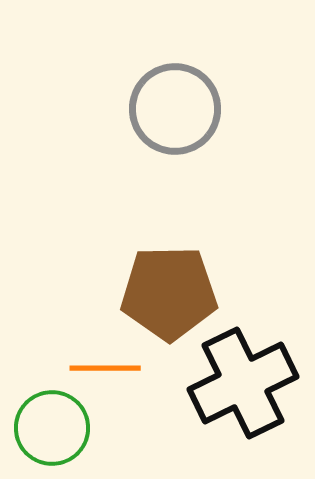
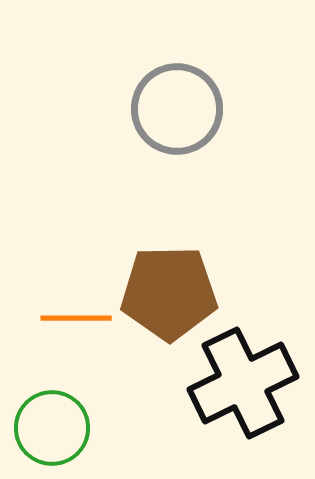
gray circle: moved 2 px right
orange line: moved 29 px left, 50 px up
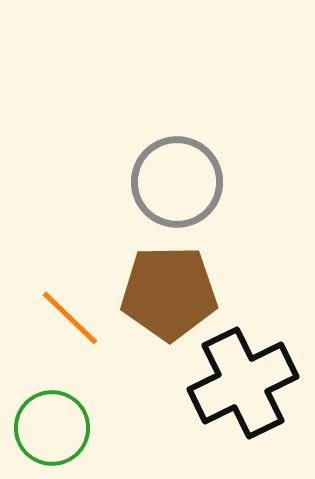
gray circle: moved 73 px down
orange line: moved 6 px left; rotated 44 degrees clockwise
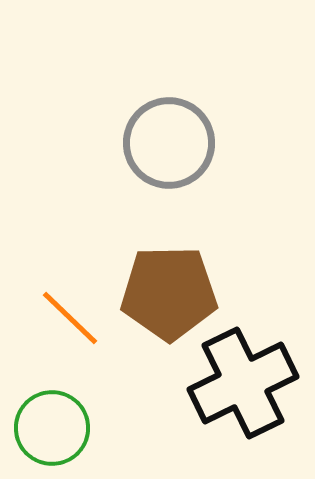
gray circle: moved 8 px left, 39 px up
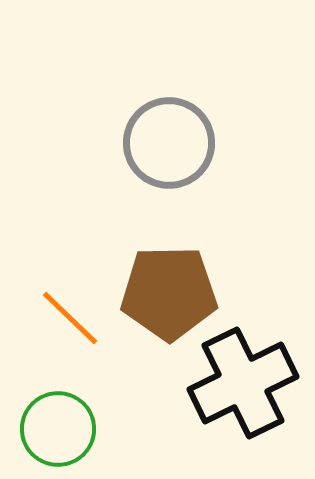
green circle: moved 6 px right, 1 px down
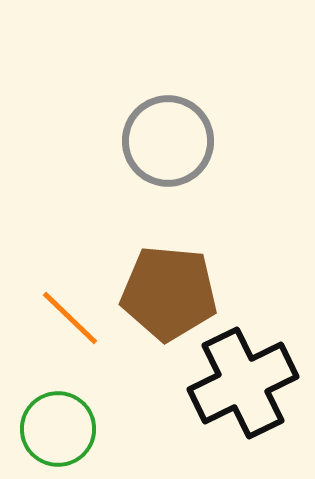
gray circle: moved 1 px left, 2 px up
brown pentagon: rotated 6 degrees clockwise
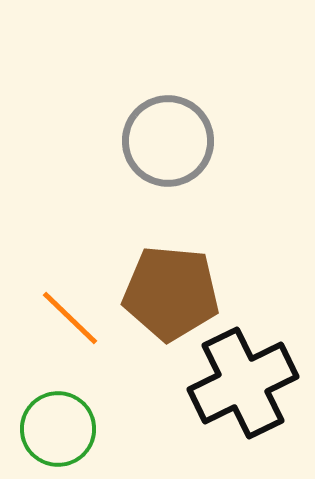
brown pentagon: moved 2 px right
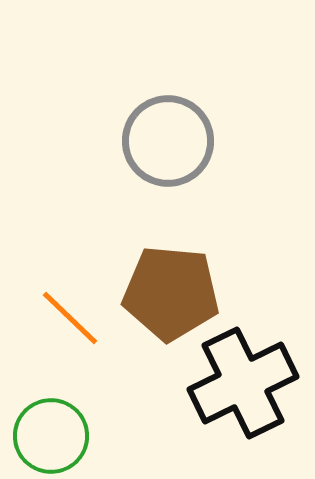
green circle: moved 7 px left, 7 px down
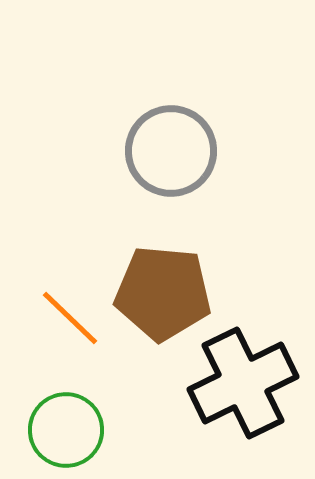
gray circle: moved 3 px right, 10 px down
brown pentagon: moved 8 px left
green circle: moved 15 px right, 6 px up
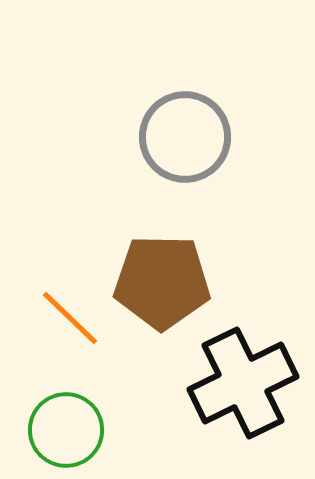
gray circle: moved 14 px right, 14 px up
brown pentagon: moved 1 px left, 11 px up; rotated 4 degrees counterclockwise
